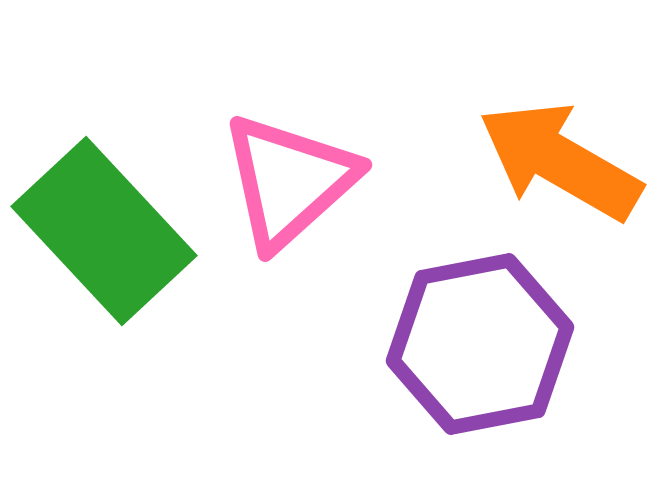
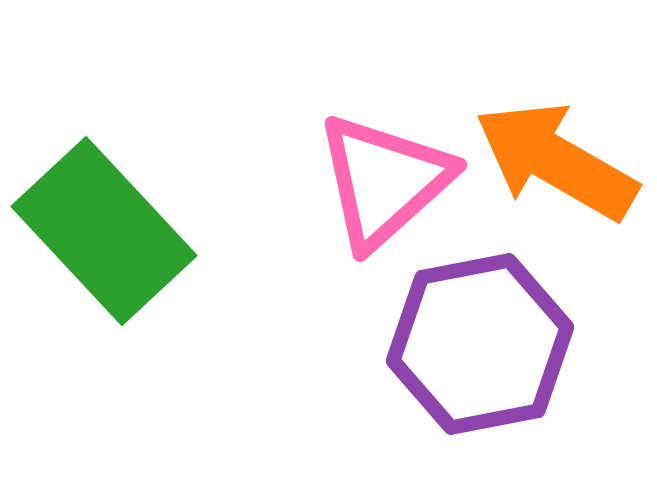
orange arrow: moved 4 px left
pink triangle: moved 95 px right
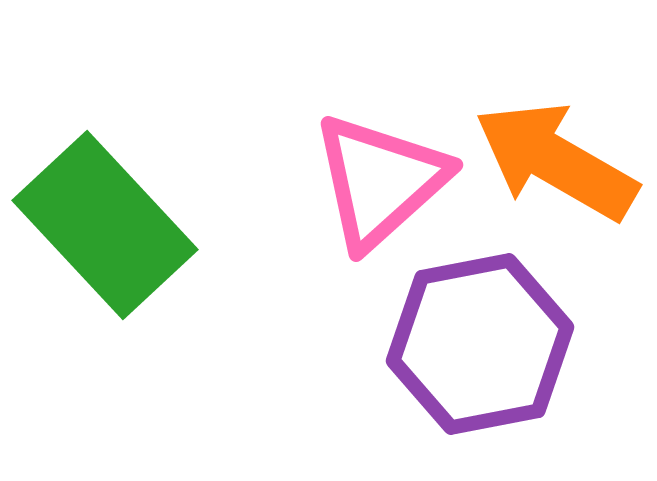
pink triangle: moved 4 px left
green rectangle: moved 1 px right, 6 px up
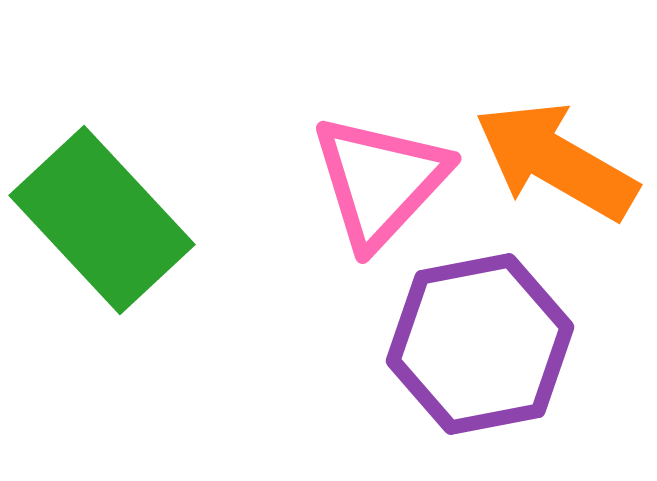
pink triangle: rotated 5 degrees counterclockwise
green rectangle: moved 3 px left, 5 px up
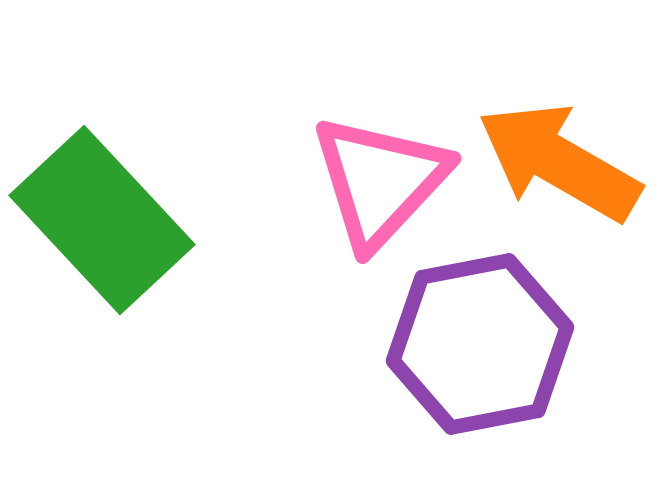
orange arrow: moved 3 px right, 1 px down
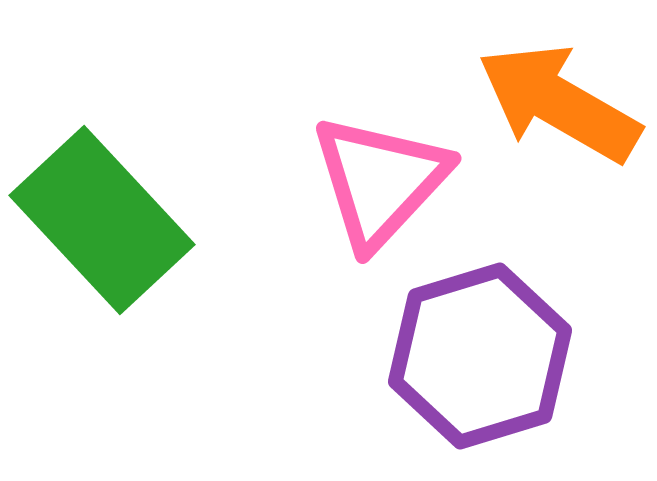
orange arrow: moved 59 px up
purple hexagon: moved 12 px down; rotated 6 degrees counterclockwise
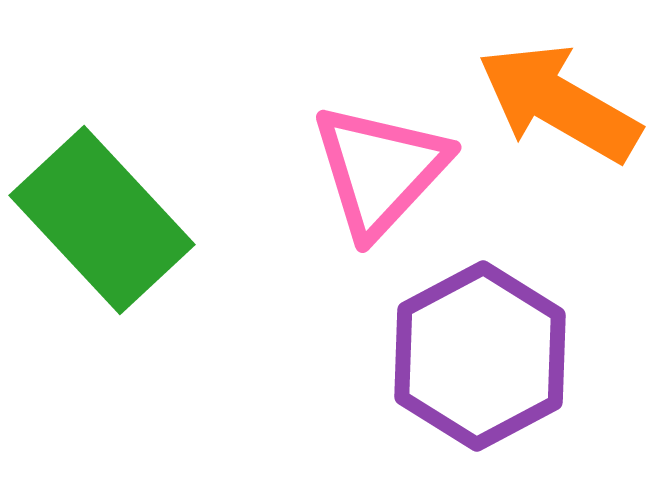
pink triangle: moved 11 px up
purple hexagon: rotated 11 degrees counterclockwise
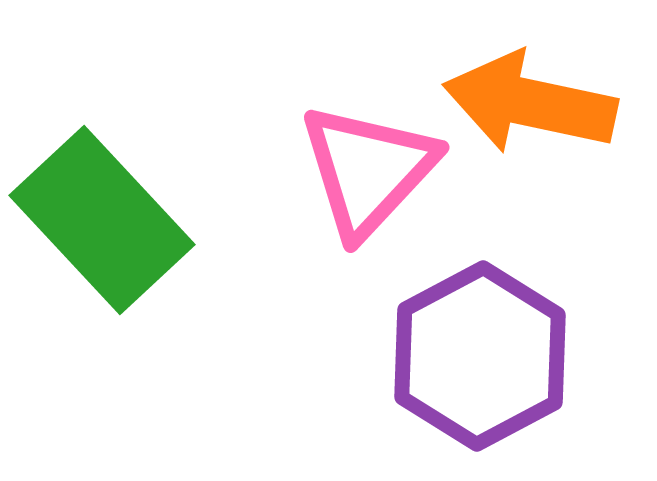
orange arrow: moved 29 px left; rotated 18 degrees counterclockwise
pink triangle: moved 12 px left
